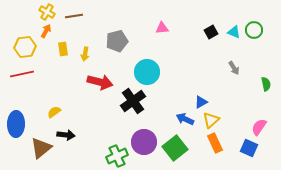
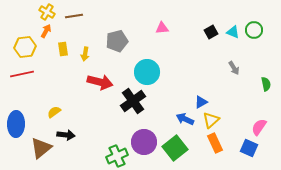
cyan triangle: moved 1 px left
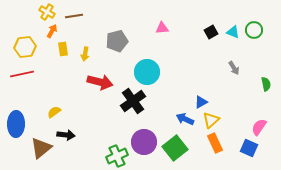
orange arrow: moved 6 px right
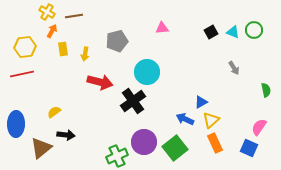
green semicircle: moved 6 px down
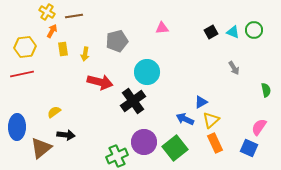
blue ellipse: moved 1 px right, 3 px down
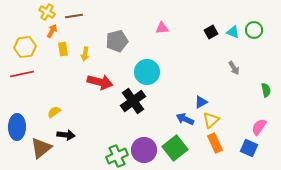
purple circle: moved 8 px down
